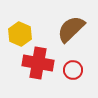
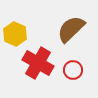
yellow hexagon: moved 5 px left
red cross: rotated 20 degrees clockwise
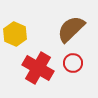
red cross: moved 5 px down
red circle: moved 7 px up
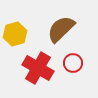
brown semicircle: moved 10 px left
yellow hexagon: rotated 20 degrees clockwise
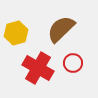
yellow hexagon: moved 1 px right, 1 px up
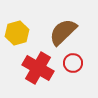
brown semicircle: moved 2 px right, 3 px down
yellow hexagon: moved 1 px right
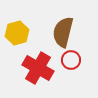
brown semicircle: rotated 32 degrees counterclockwise
red circle: moved 2 px left, 3 px up
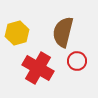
red circle: moved 6 px right, 1 px down
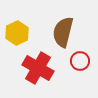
yellow hexagon: rotated 10 degrees counterclockwise
red circle: moved 3 px right
